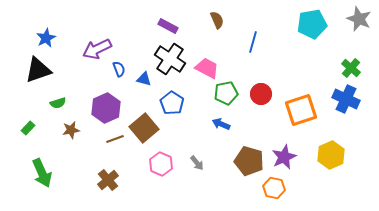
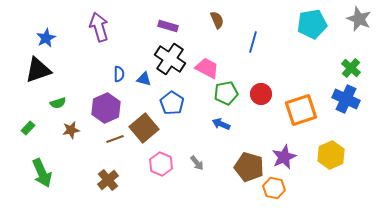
purple rectangle: rotated 12 degrees counterclockwise
purple arrow: moved 2 px right, 22 px up; rotated 100 degrees clockwise
blue semicircle: moved 5 px down; rotated 21 degrees clockwise
brown pentagon: moved 6 px down
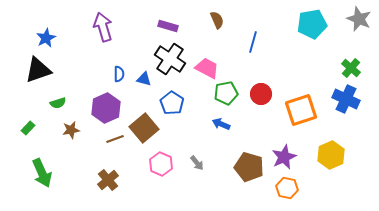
purple arrow: moved 4 px right
orange hexagon: moved 13 px right
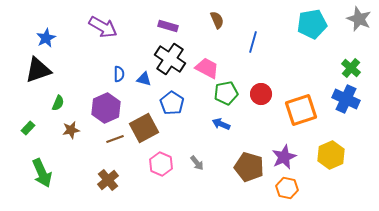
purple arrow: rotated 136 degrees clockwise
green semicircle: rotated 49 degrees counterclockwise
brown square: rotated 12 degrees clockwise
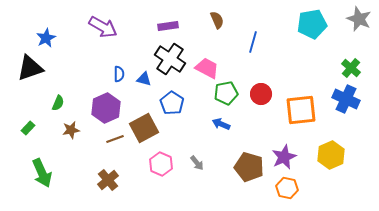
purple rectangle: rotated 24 degrees counterclockwise
black triangle: moved 8 px left, 2 px up
orange square: rotated 12 degrees clockwise
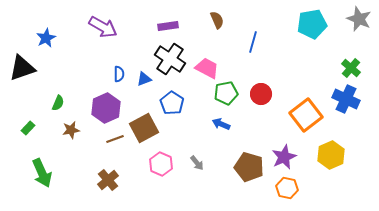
black triangle: moved 8 px left
blue triangle: rotated 35 degrees counterclockwise
orange square: moved 5 px right, 5 px down; rotated 32 degrees counterclockwise
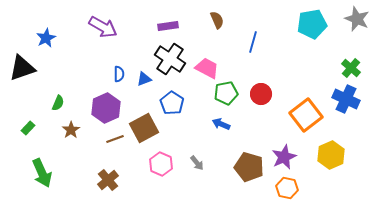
gray star: moved 2 px left
brown star: rotated 24 degrees counterclockwise
